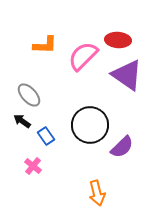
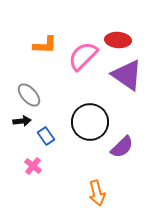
black arrow: rotated 138 degrees clockwise
black circle: moved 3 px up
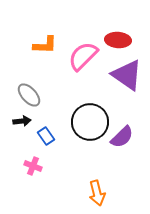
purple semicircle: moved 10 px up
pink cross: rotated 18 degrees counterclockwise
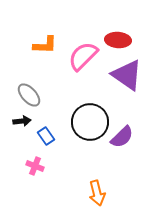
pink cross: moved 2 px right
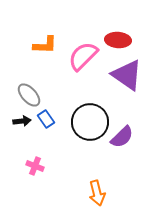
blue rectangle: moved 17 px up
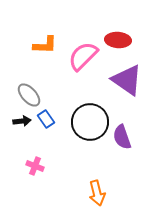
purple triangle: moved 5 px down
purple semicircle: rotated 115 degrees clockwise
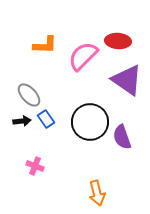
red ellipse: moved 1 px down
